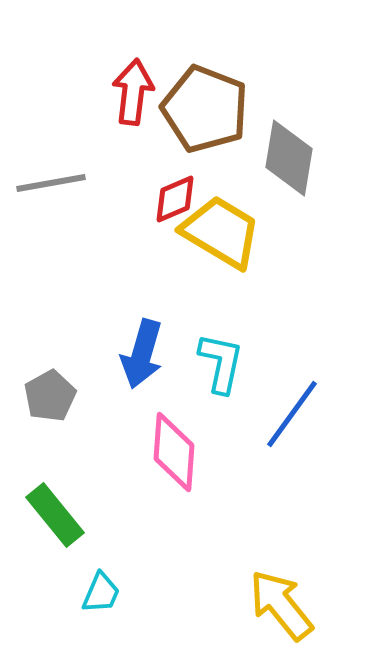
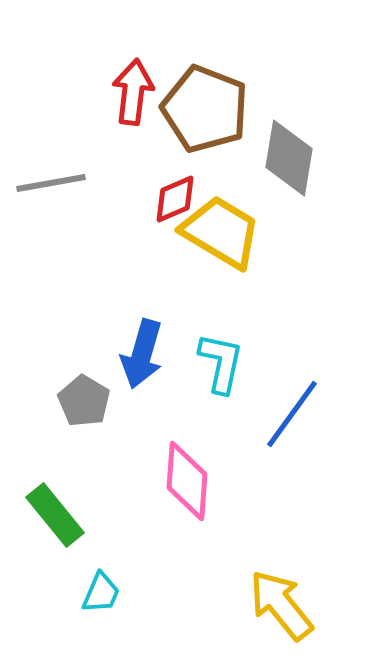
gray pentagon: moved 34 px right, 5 px down; rotated 12 degrees counterclockwise
pink diamond: moved 13 px right, 29 px down
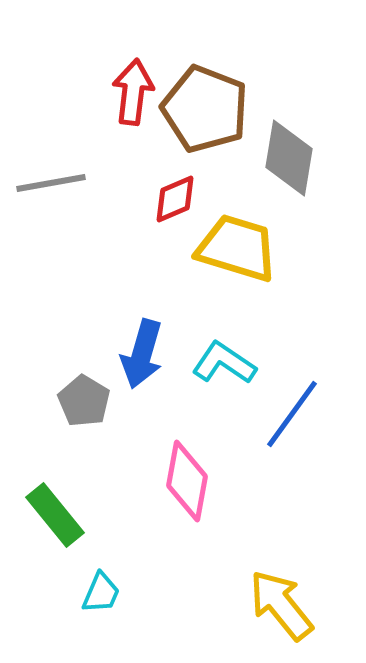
yellow trapezoid: moved 16 px right, 16 px down; rotated 14 degrees counterclockwise
cyan L-shape: moved 3 px right; rotated 68 degrees counterclockwise
pink diamond: rotated 6 degrees clockwise
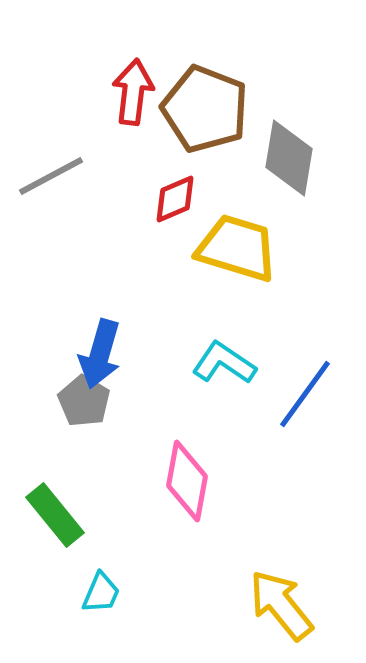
gray line: moved 7 px up; rotated 18 degrees counterclockwise
blue arrow: moved 42 px left
blue line: moved 13 px right, 20 px up
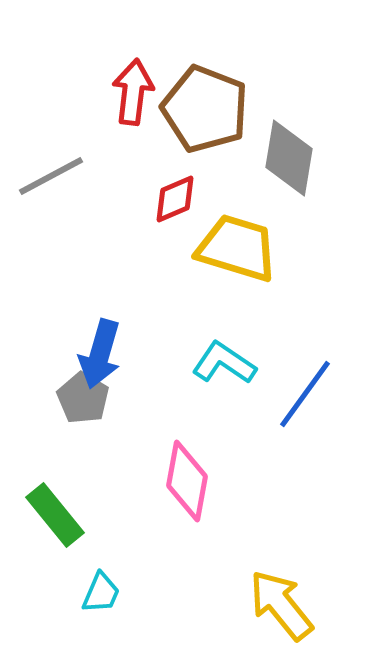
gray pentagon: moved 1 px left, 3 px up
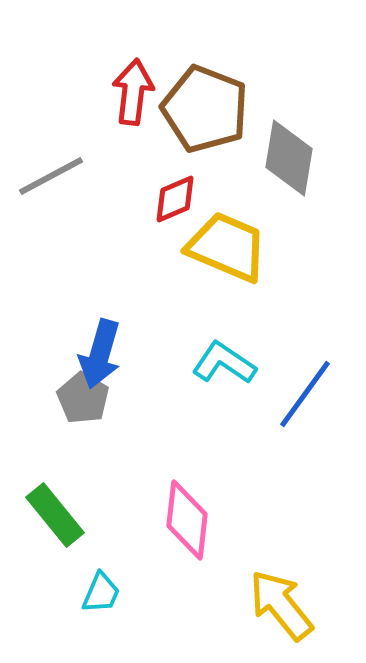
yellow trapezoid: moved 10 px left, 1 px up; rotated 6 degrees clockwise
pink diamond: moved 39 px down; rotated 4 degrees counterclockwise
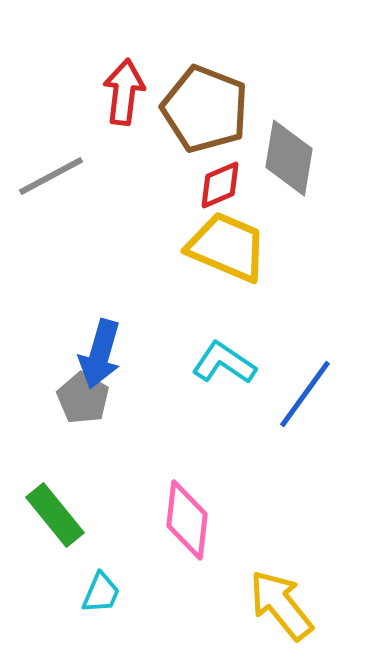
red arrow: moved 9 px left
red diamond: moved 45 px right, 14 px up
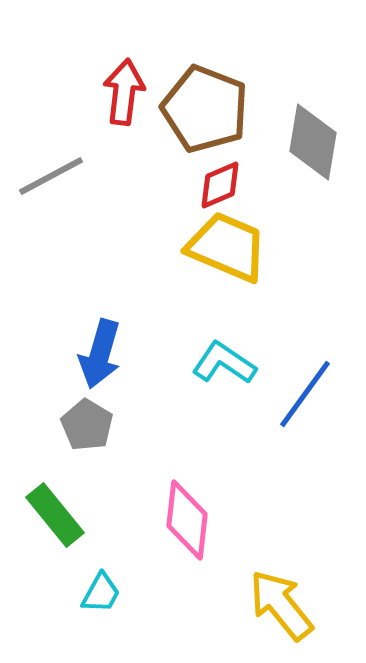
gray diamond: moved 24 px right, 16 px up
gray pentagon: moved 4 px right, 27 px down
cyan trapezoid: rotated 6 degrees clockwise
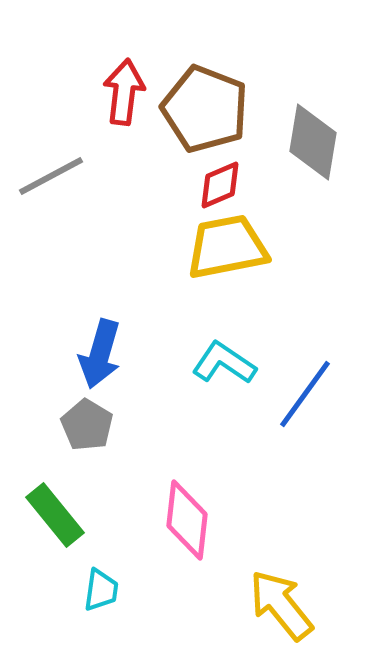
yellow trapezoid: rotated 34 degrees counterclockwise
cyan trapezoid: moved 3 px up; rotated 21 degrees counterclockwise
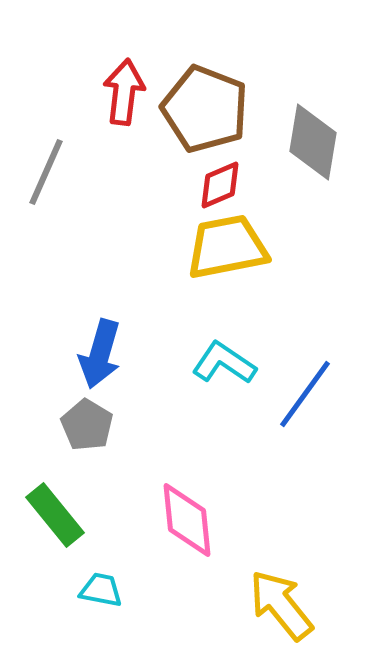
gray line: moved 5 px left, 4 px up; rotated 38 degrees counterclockwise
pink diamond: rotated 12 degrees counterclockwise
cyan trapezoid: rotated 87 degrees counterclockwise
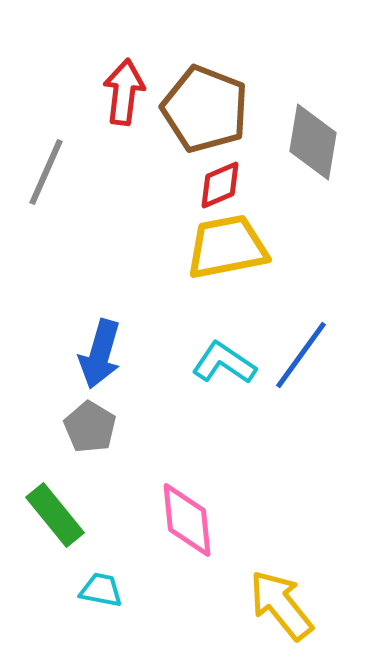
blue line: moved 4 px left, 39 px up
gray pentagon: moved 3 px right, 2 px down
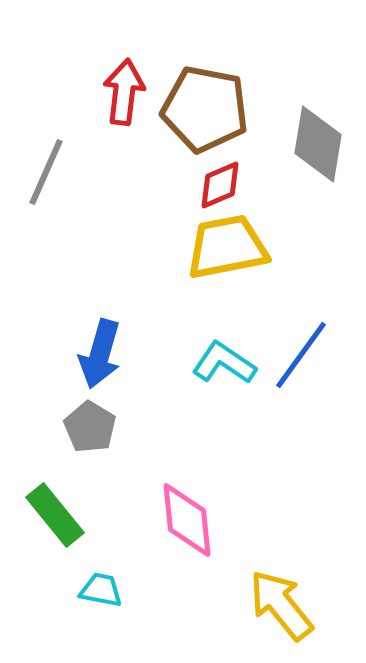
brown pentagon: rotated 10 degrees counterclockwise
gray diamond: moved 5 px right, 2 px down
